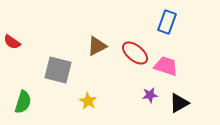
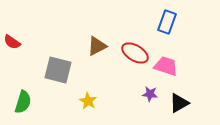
red ellipse: rotated 8 degrees counterclockwise
purple star: moved 1 px up; rotated 14 degrees clockwise
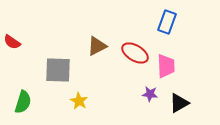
pink trapezoid: rotated 70 degrees clockwise
gray square: rotated 12 degrees counterclockwise
yellow star: moved 9 px left
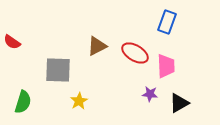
yellow star: rotated 12 degrees clockwise
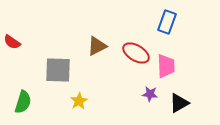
red ellipse: moved 1 px right
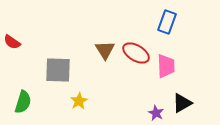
brown triangle: moved 8 px right, 4 px down; rotated 35 degrees counterclockwise
purple star: moved 6 px right, 19 px down; rotated 21 degrees clockwise
black triangle: moved 3 px right
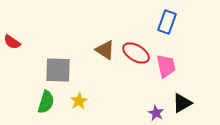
brown triangle: rotated 25 degrees counterclockwise
pink trapezoid: rotated 10 degrees counterclockwise
green semicircle: moved 23 px right
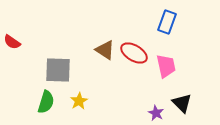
red ellipse: moved 2 px left
black triangle: rotated 45 degrees counterclockwise
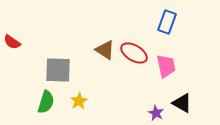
black triangle: rotated 15 degrees counterclockwise
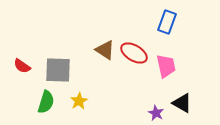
red semicircle: moved 10 px right, 24 px down
